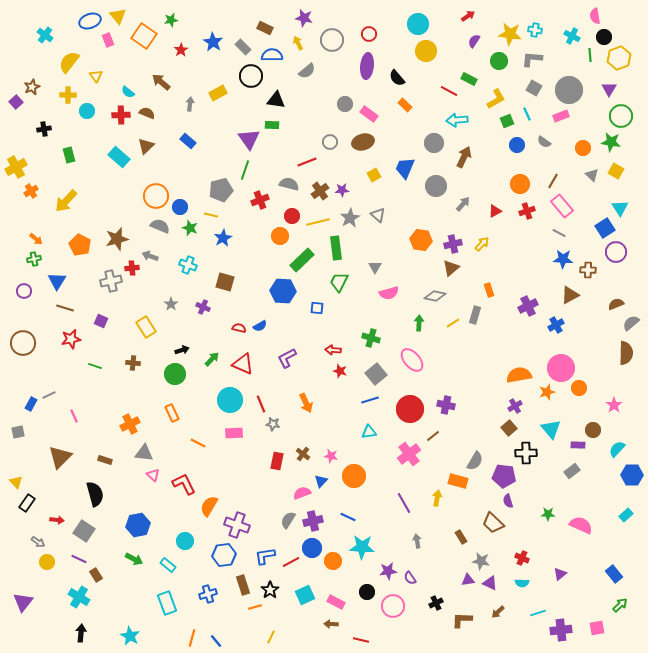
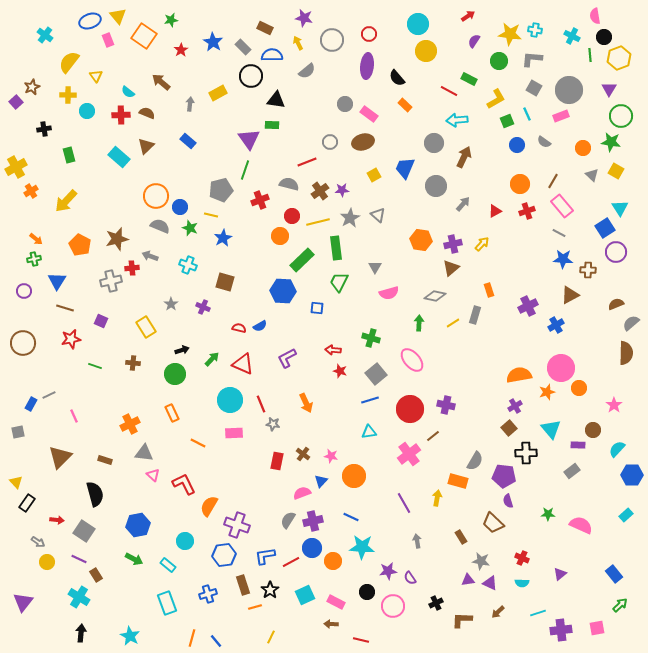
blue line at (348, 517): moved 3 px right
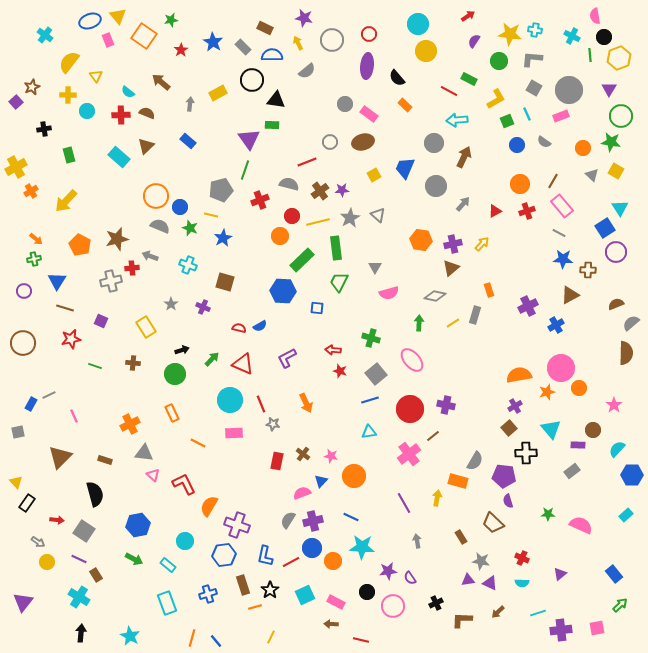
black circle at (251, 76): moved 1 px right, 4 px down
blue L-shape at (265, 556): rotated 70 degrees counterclockwise
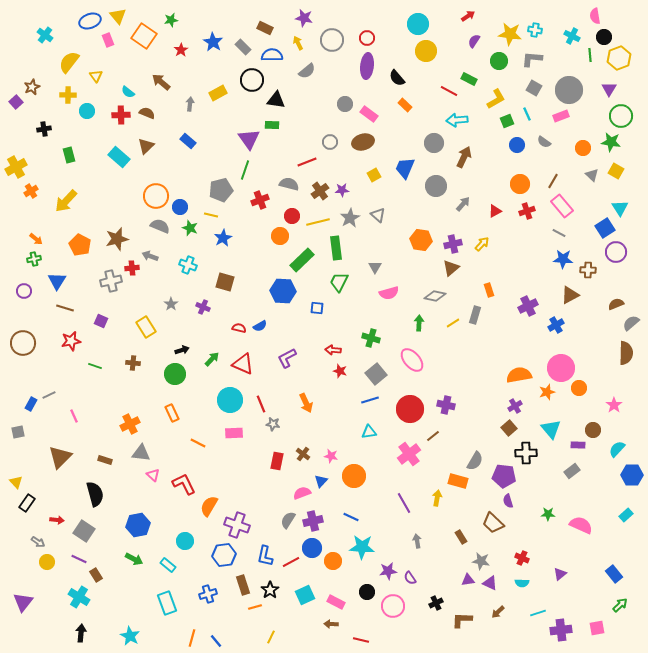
red circle at (369, 34): moved 2 px left, 4 px down
red star at (71, 339): moved 2 px down
gray triangle at (144, 453): moved 3 px left
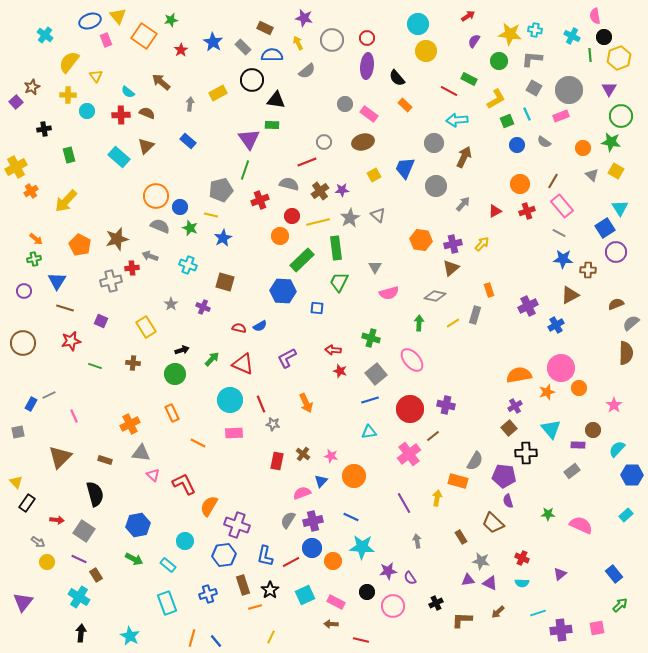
pink rectangle at (108, 40): moved 2 px left
gray circle at (330, 142): moved 6 px left
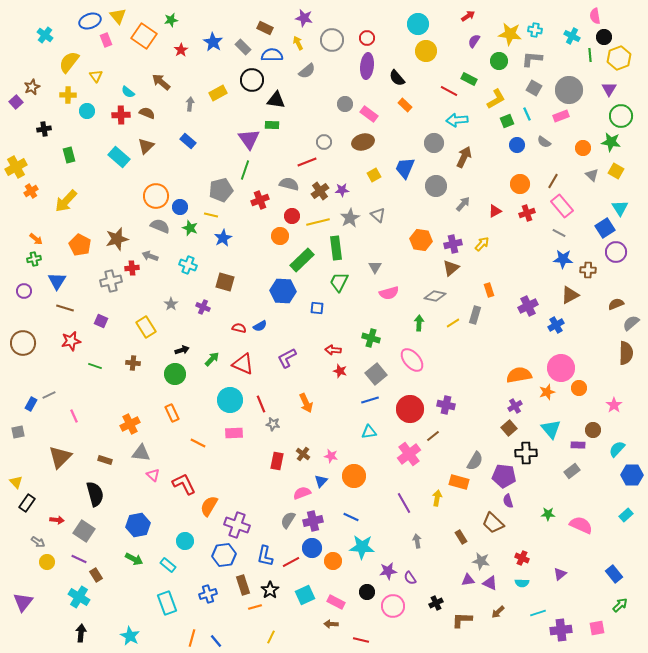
red cross at (527, 211): moved 2 px down
orange rectangle at (458, 481): moved 1 px right, 1 px down
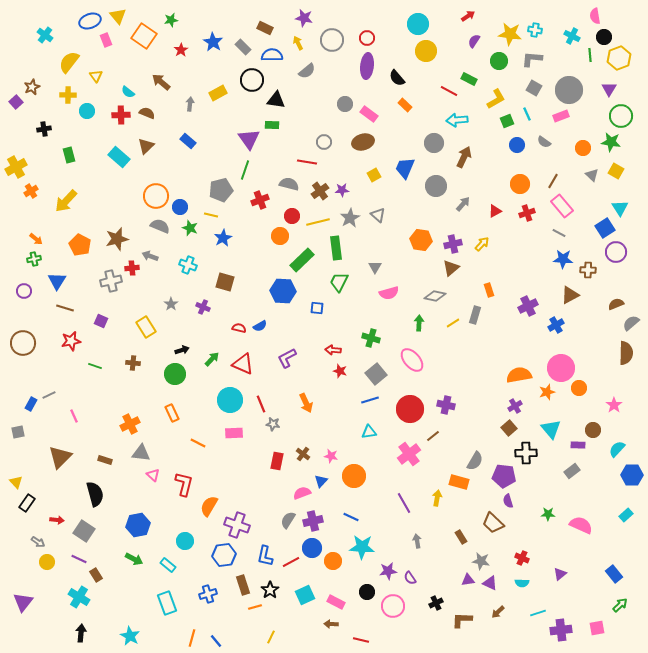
red line at (307, 162): rotated 30 degrees clockwise
red L-shape at (184, 484): rotated 40 degrees clockwise
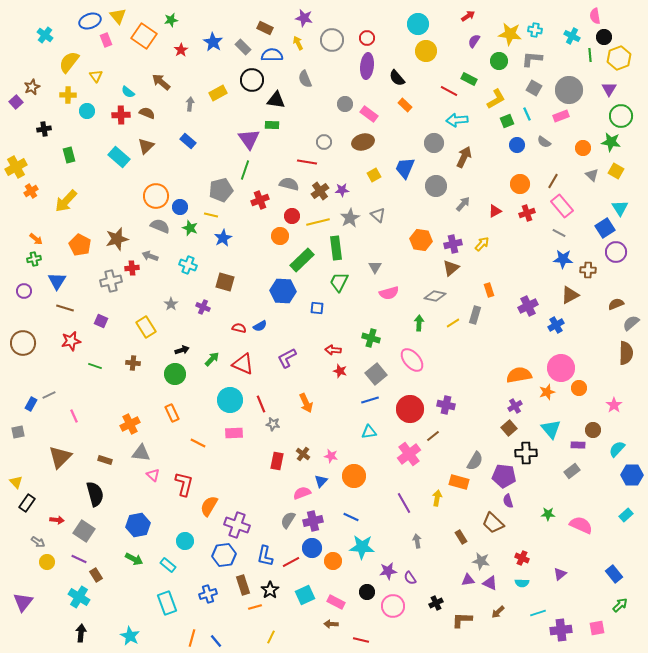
gray semicircle at (307, 71): moved 2 px left, 8 px down; rotated 108 degrees clockwise
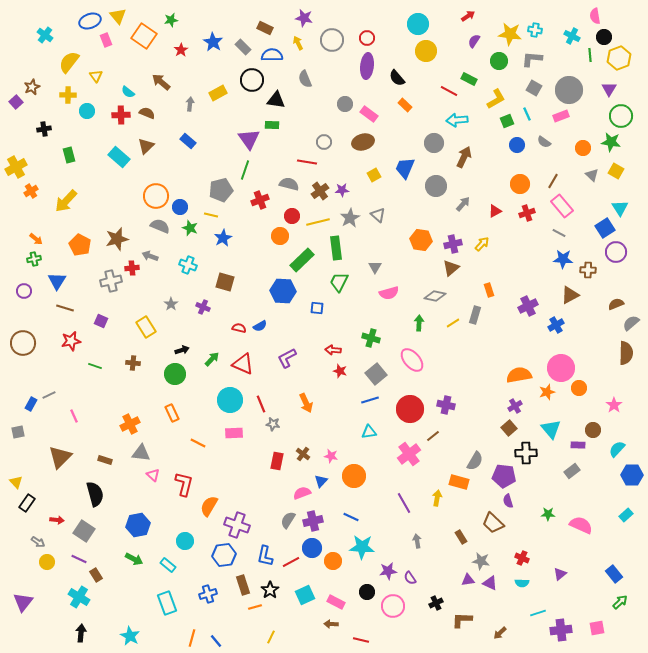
green arrow at (620, 605): moved 3 px up
brown arrow at (498, 612): moved 2 px right, 21 px down
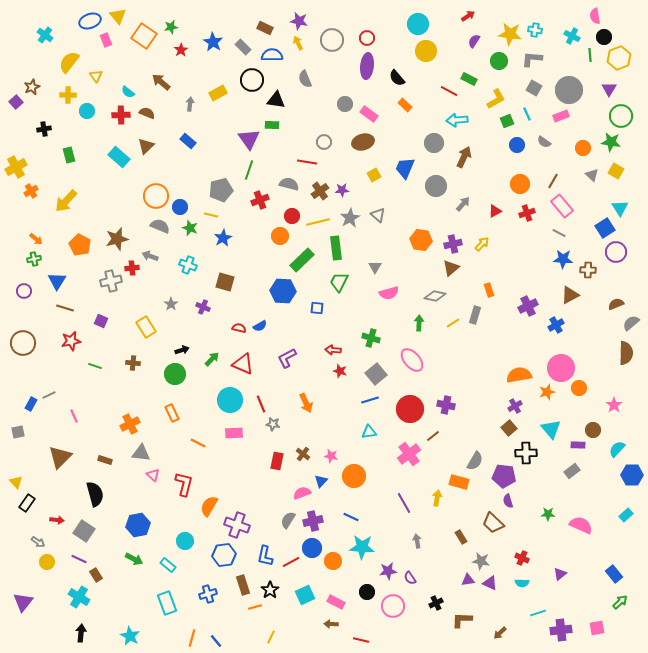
purple star at (304, 18): moved 5 px left, 3 px down
green star at (171, 20): moved 7 px down
green line at (245, 170): moved 4 px right
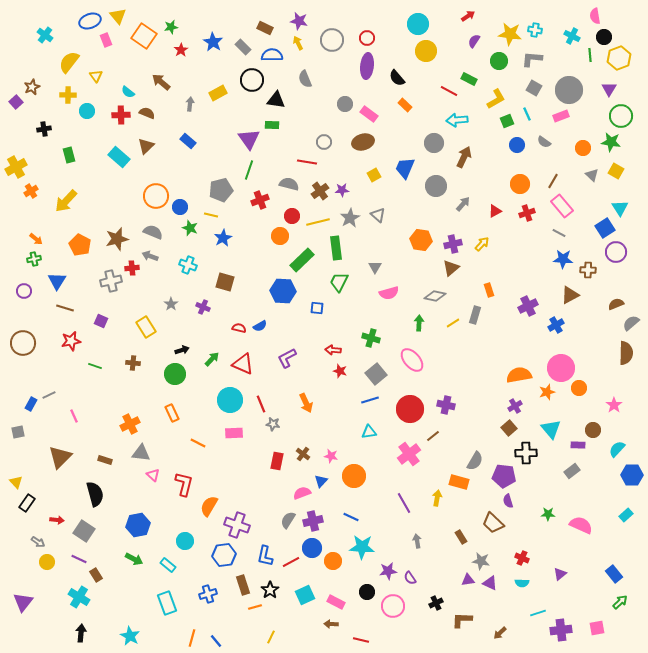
gray semicircle at (160, 226): moved 7 px left, 6 px down
